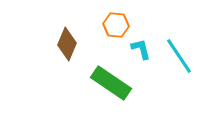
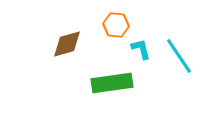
brown diamond: rotated 52 degrees clockwise
green rectangle: moved 1 px right; rotated 42 degrees counterclockwise
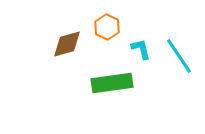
orange hexagon: moved 9 px left, 2 px down; rotated 20 degrees clockwise
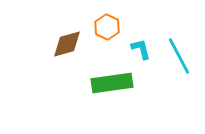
cyan line: rotated 6 degrees clockwise
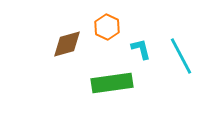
cyan line: moved 2 px right
